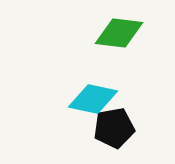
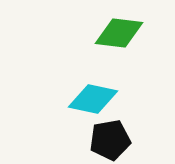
black pentagon: moved 4 px left, 12 px down
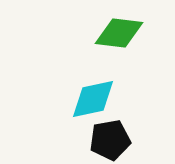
cyan diamond: rotated 24 degrees counterclockwise
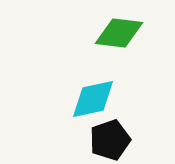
black pentagon: rotated 9 degrees counterclockwise
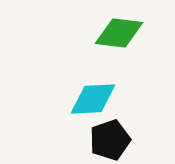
cyan diamond: rotated 9 degrees clockwise
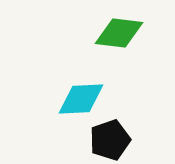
cyan diamond: moved 12 px left
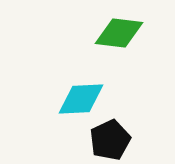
black pentagon: rotated 6 degrees counterclockwise
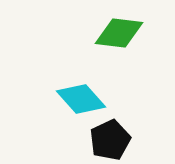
cyan diamond: rotated 51 degrees clockwise
